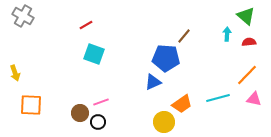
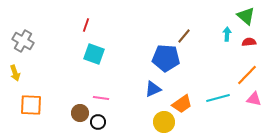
gray cross: moved 25 px down
red line: rotated 40 degrees counterclockwise
blue triangle: moved 7 px down
pink line: moved 4 px up; rotated 28 degrees clockwise
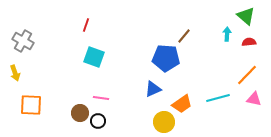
cyan square: moved 3 px down
black circle: moved 1 px up
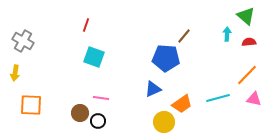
yellow arrow: rotated 28 degrees clockwise
